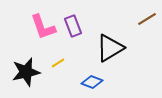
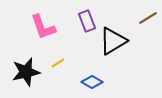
brown line: moved 1 px right, 1 px up
purple rectangle: moved 14 px right, 5 px up
black triangle: moved 3 px right, 7 px up
blue diamond: rotated 10 degrees clockwise
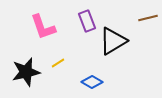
brown line: rotated 18 degrees clockwise
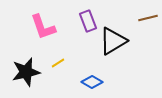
purple rectangle: moved 1 px right
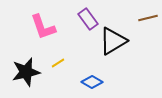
purple rectangle: moved 2 px up; rotated 15 degrees counterclockwise
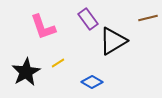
black star: rotated 16 degrees counterclockwise
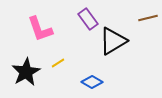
pink L-shape: moved 3 px left, 2 px down
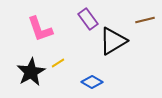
brown line: moved 3 px left, 2 px down
black star: moved 5 px right
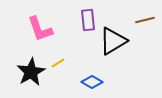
purple rectangle: moved 1 px down; rotated 30 degrees clockwise
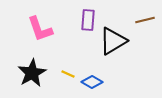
purple rectangle: rotated 10 degrees clockwise
yellow line: moved 10 px right, 11 px down; rotated 56 degrees clockwise
black star: moved 1 px right, 1 px down
